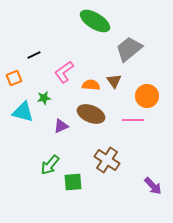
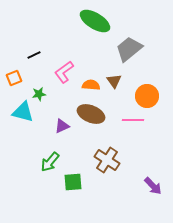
green star: moved 5 px left, 4 px up
purple triangle: moved 1 px right
green arrow: moved 3 px up
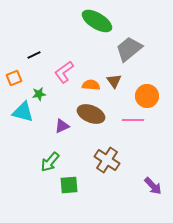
green ellipse: moved 2 px right
green square: moved 4 px left, 3 px down
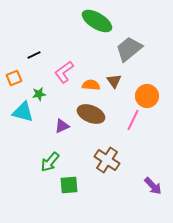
pink line: rotated 65 degrees counterclockwise
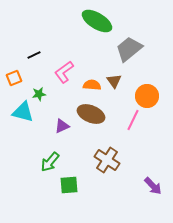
orange semicircle: moved 1 px right
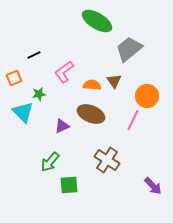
cyan triangle: rotated 30 degrees clockwise
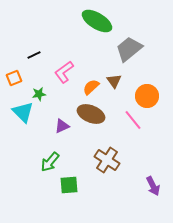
orange semicircle: moved 1 px left, 2 px down; rotated 48 degrees counterclockwise
pink line: rotated 65 degrees counterclockwise
purple arrow: rotated 18 degrees clockwise
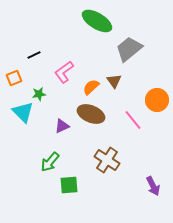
orange circle: moved 10 px right, 4 px down
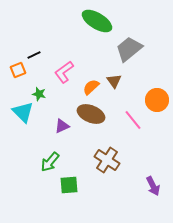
orange square: moved 4 px right, 8 px up
green star: rotated 24 degrees clockwise
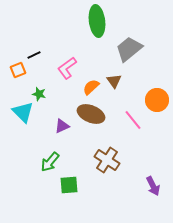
green ellipse: rotated 52 degrees clockwise
pink L-shape: moved 3 px right, 4 px up
